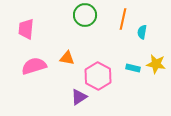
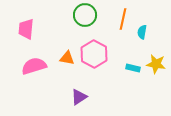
pink hexagon: moved 4 px left, 22 px up
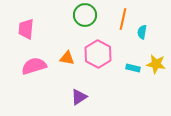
pink hexagon: moved 4 px right
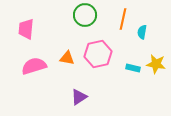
pink hexagon: rotated 20 degrees clockwise
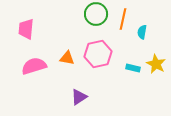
green circle: moved 11 px right, 1 px up
yellow star: rotated 18 degrees clockwise
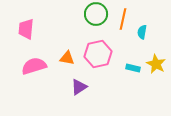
purple triangle: moved 10 px up
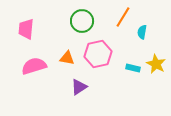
green circle: moved 14 px left, 7 px down
orange line: moved 2 px up; rotated 20 degrees clockwise
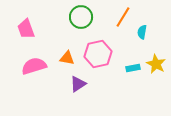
green circle: moved 1 px left, 4 px up
pink trapezoid: rotated 25 degrees counterclockwise
cyan rectangle: rotated 24 degrees counterclockwise
purple triangle: moved 1 px left, 3 px up
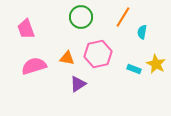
cyan rectangle: moved 1 px right, 1 px down; rotated 32 degrees clockwise
